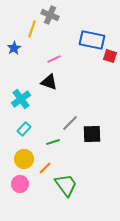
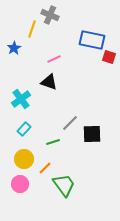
red square: moved 1 px left, 1 px down
green trapezoid: moved 2 px left
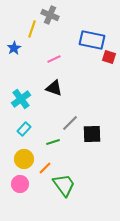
black triangle: moved 5 px right, 6 px down
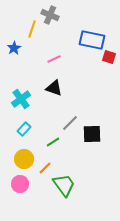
green line: rotated 16 degrees counterclockwise
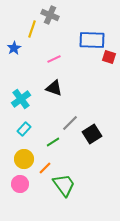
blue rectangle: rotated 10 degrees counterclockwise
black square: rotated 30 degrees counterclockwise
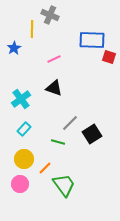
yellow line: rotated 18 degrees counterclockwise
green line: moved 5 px right; rotated 48 degrees clockwise
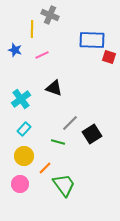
blue star: moved 1 px right, 2 px down; rotated 24 degrees counterclockwise
pink line: moved 12 px left, 4 px up
yellow circle: moved 3 px up
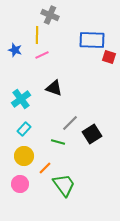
yellow line: moved 5 px right, 6 px down
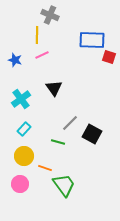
blue star: moved 10 px down
black triangle: rotated 36 degrees clockwise
black square: rotated 30 degrees counterclockwise
orange line: rotated 64 degrees clockwise
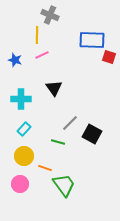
cyan cross: rotated 36 degrees clockwise
